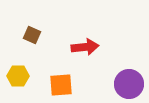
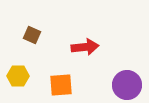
purple circle: moved 2 px left, 1 px down
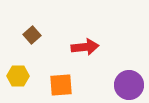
brown square: rotated 24 degrees clockwise
purple circle: moved 2 px right
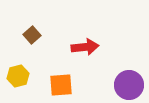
yellow hexagon: rotated 15 degrees counterclockwise
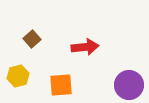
brown square: moved 4 px down
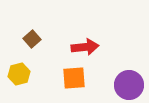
yellow hexagon: moved 1 px right, 2 px up
orange square: moved 13 px right, 7 px up
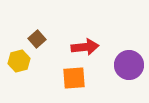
brown square: moved 5 px right
yellow hexagon: moved 13 px up
purple circle: moved 20 px up
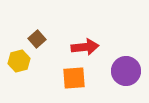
purple circle: moved 3 px left, 6 px down
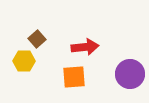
yellow hexagon: moved 5 px right; rotated 15 degrees clockwise
purple circle: moved 4 px right, 3 px down
orange square: moved 1 px up
